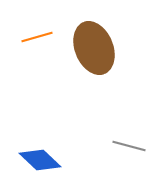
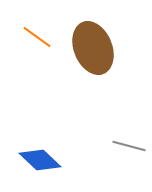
orange line: rotated 52 degrees clockwise
brown ellipse: moved 1 px left
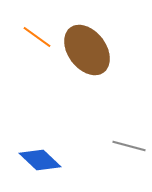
brown ellipse: moved 6 px left, 2 px down; rotated 15 degrees counterclockwise
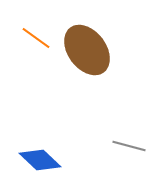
orange line: moved 1 px left, 1 px down
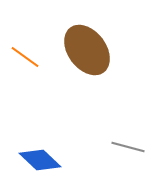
orange line: moved 11 px left, 19 px down
gray line: moved 1 px left, 1 px down
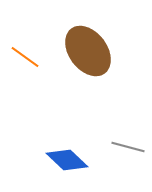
brown ellipse: moved 1 px right, 1 px down
blue diamond: moved 27 px right
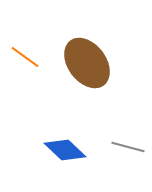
brown ellipse: moved 1 px left, 12 px down
blue diamond: moved 2 px left, 10 px up
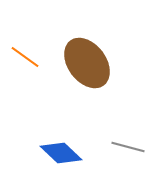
blue diamond: moved 4 px left, 3 px down
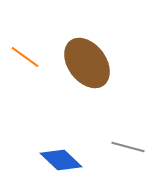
blue diamond: moved 7 px down
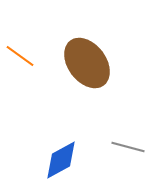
orange line: moved 5 px left, 1 px up
blue diamond: rotated 72 degrees counterclockwise
